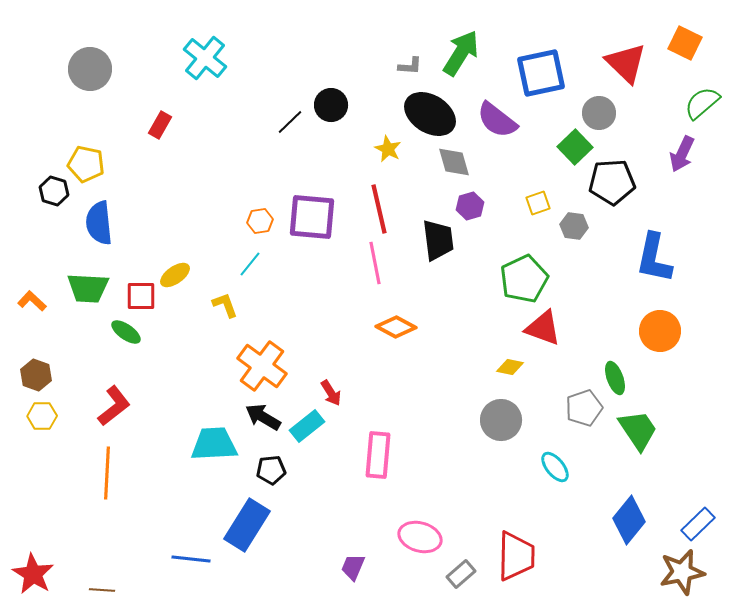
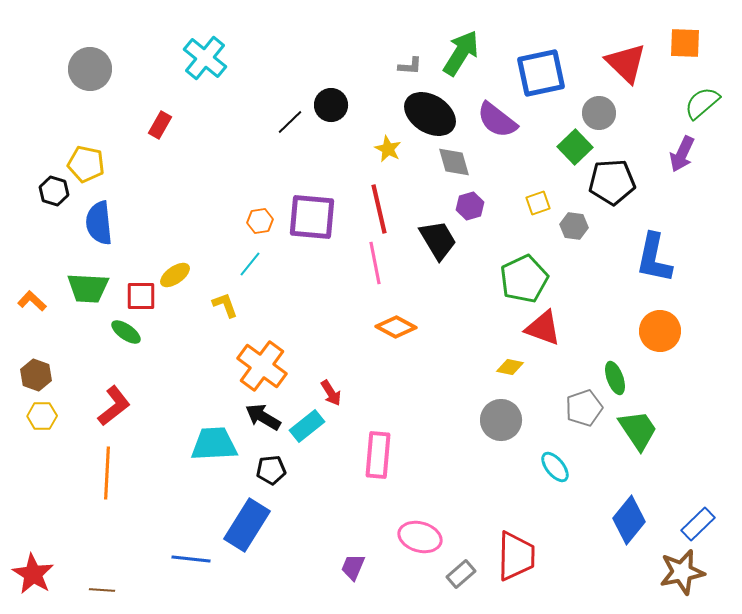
orange square at (685, 43): rotated 24 degrees counterclockwise
black trapezoid at (438, 240): rotated 24 degrees counterclockwise
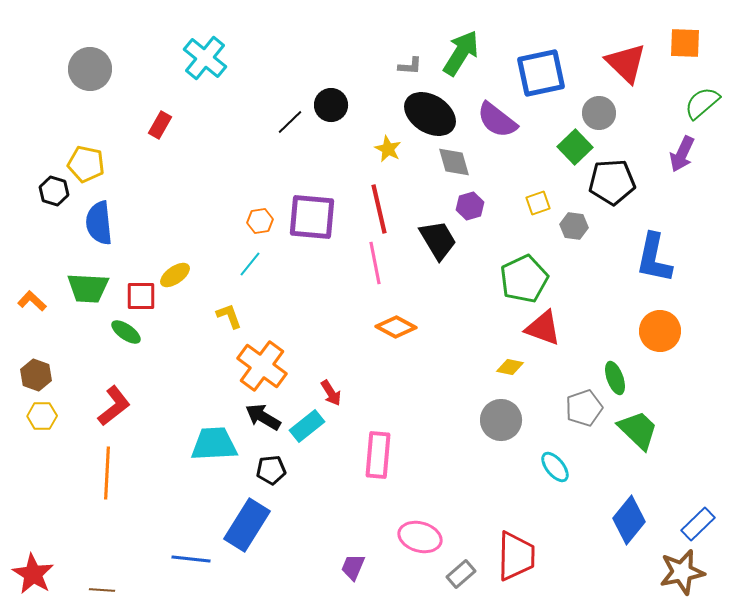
yellow L-shape at (225, 305): moved 4 px right, 11 px down
green trapezoid at (638, 430): rotated 12 degrees counterclockwise
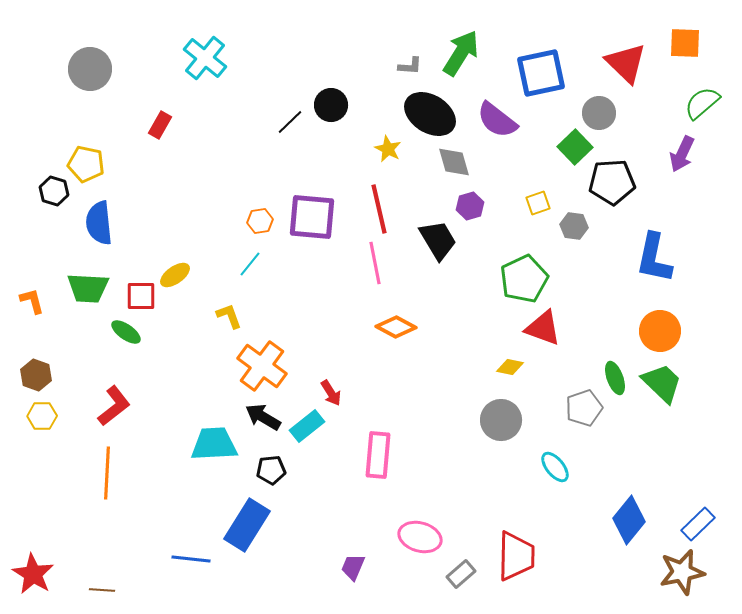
orange L-shape at (32, 301): rotated 32 degrees clockwise
green trapezoid at (638, 430): moved 24 px right, 47 px up
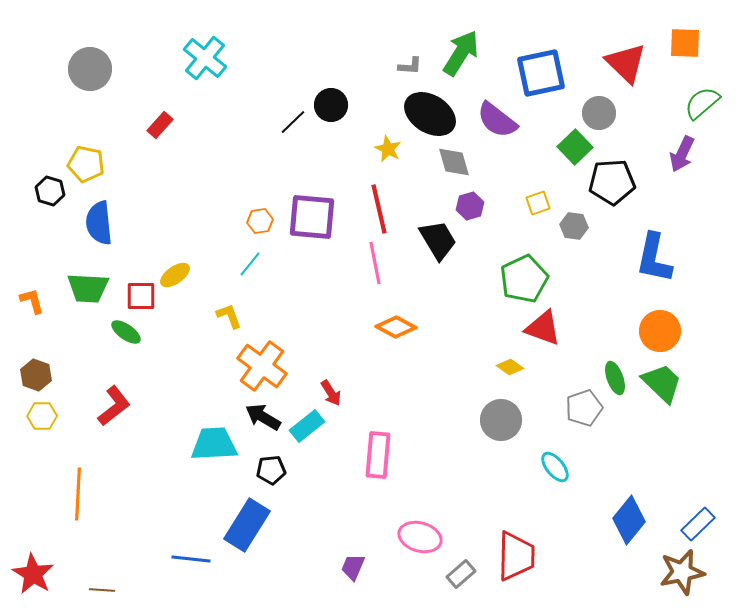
black line at (290, 122): moved 3 px right
red rectangle at (160, 125): rotated 12 degrees clockwise
black hexagon at (54, 191): moved 4 px left
yellow diamond at (510, 367): rotated 24 degrees clockwise
orange line at (107, 473): moved 29 px left, 21 px down
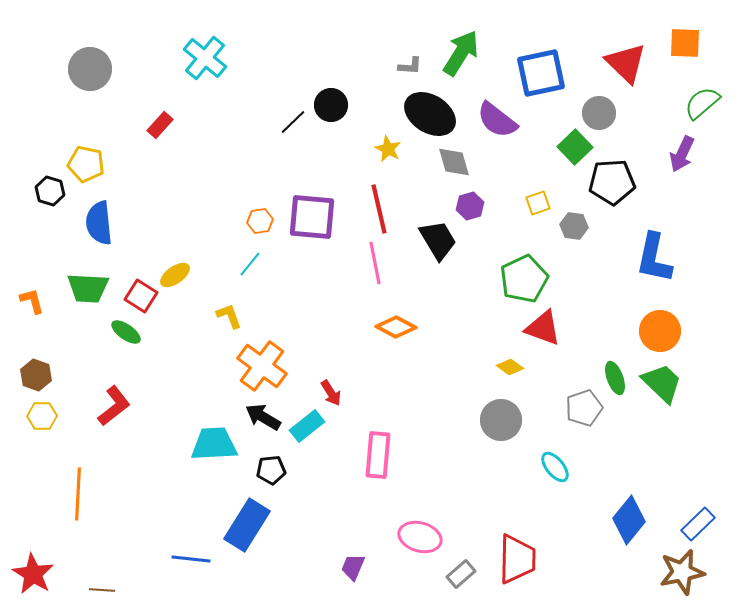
red square at (141, 296): rotated 32 degrees clockwise
red trapezoid at (516, 556): moved 1 px right, 3 px down
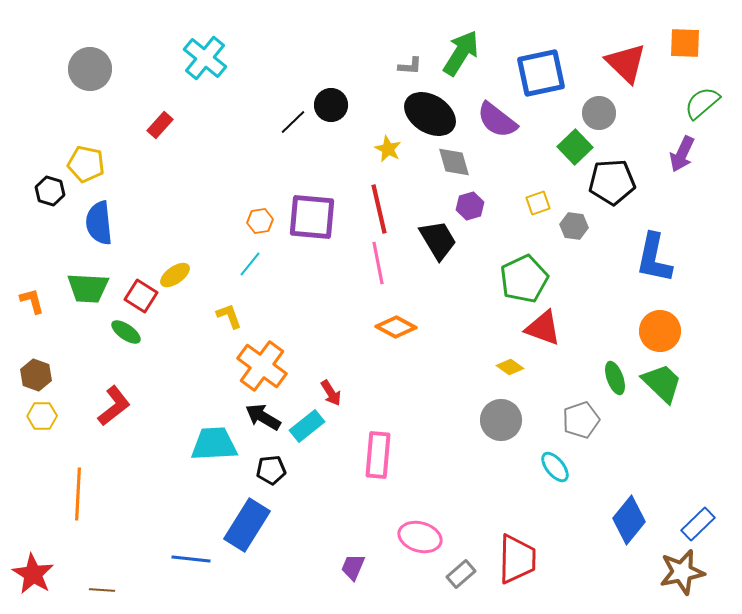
pink line at (375, 263): moved 3 px right
gray pentagon at (584, 408): moved 3 px left, 12 px down
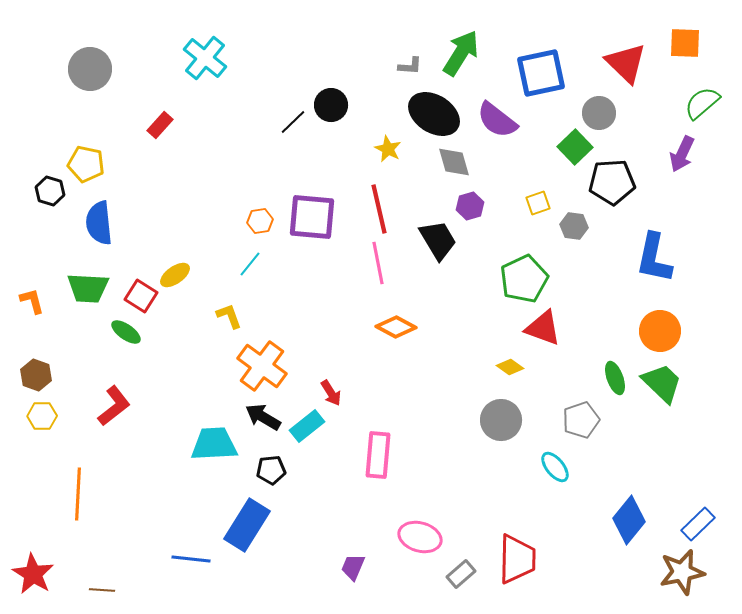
black ellipse at (430, 114): moved 4 px right
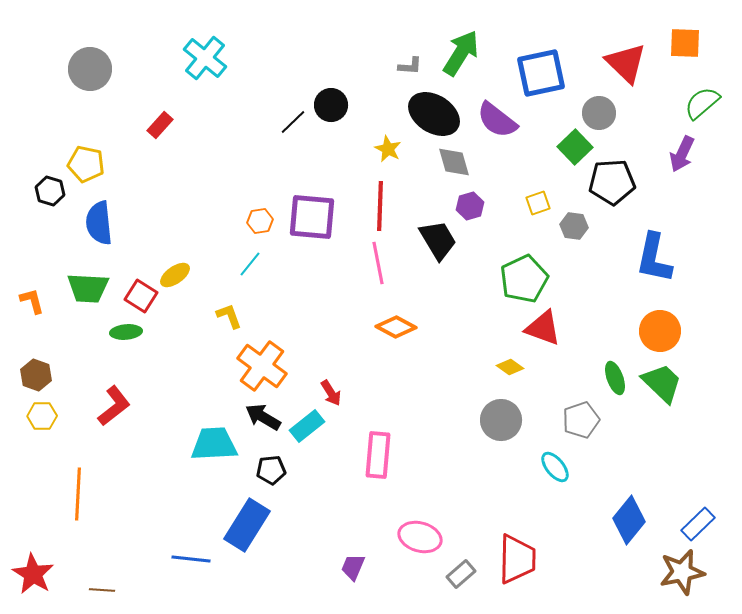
red line at (379, 209): moved 1 px right, 3 px up; rotated 15 degrees clockwise
green ellipse at (126, 332): rotated 40 degrees counterclockwise
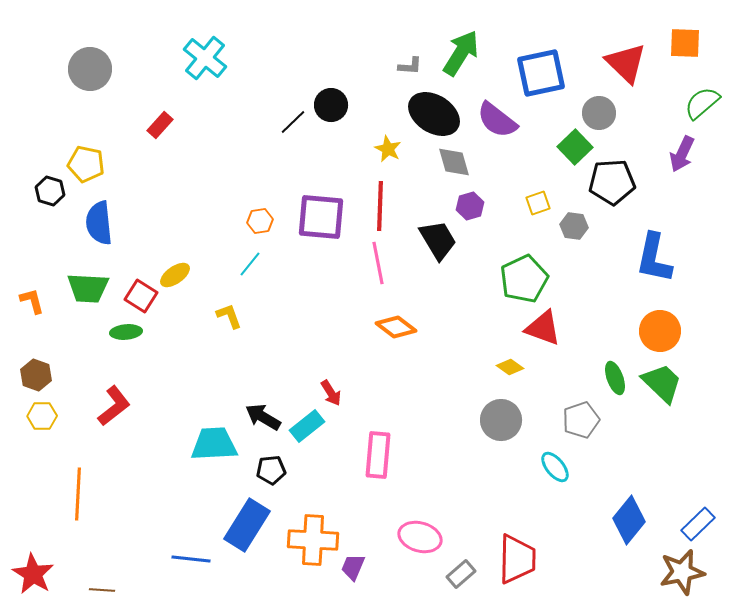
purple square at (312, 217): moved 9 px right
orange diamond at (396, 327): rotated 9 degrees clockwise
orange cross at (262, 366): moved 51 px right, 174 px down; rotated 33 degrees counterclockwise
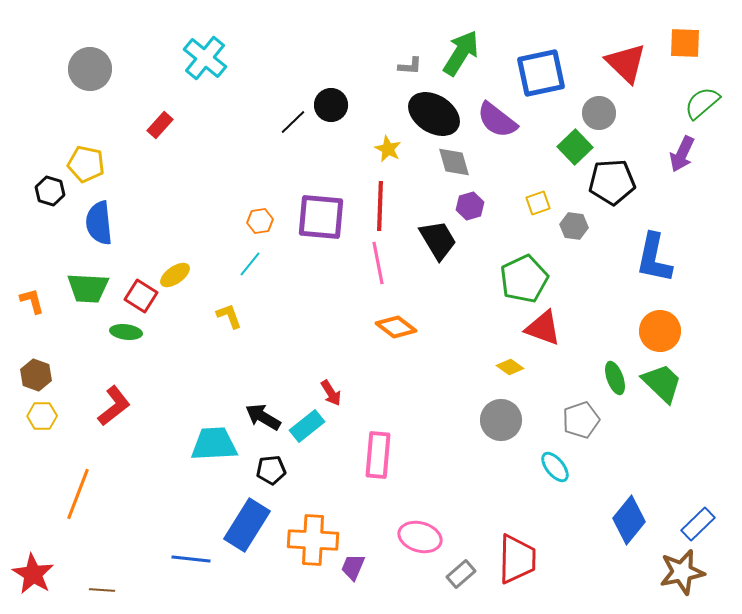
green ellipse at (126, 332): rotated 12 degrees clockwise
orange line at (78, 494): rotated 18 degrees clockwise
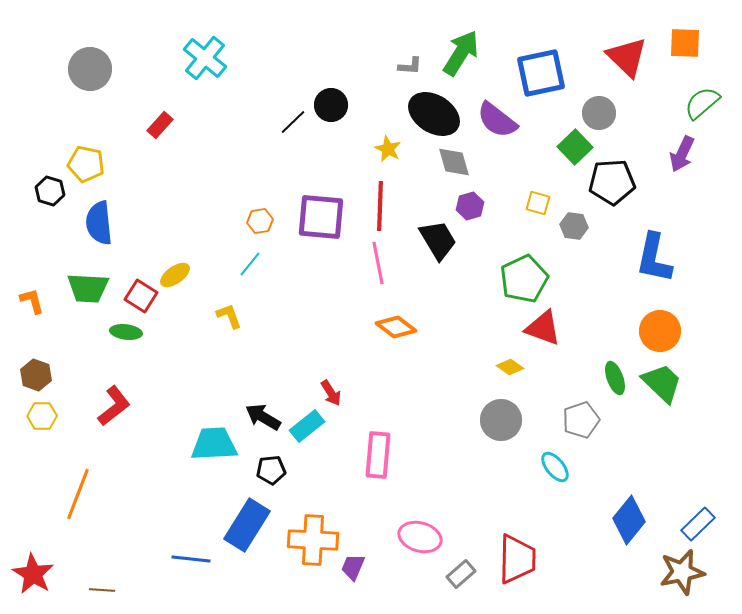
red triangle at (626, 63): moved 1 px right, 6 px up
yellow square at (538, 203): rotated 35 degrees clockwise
